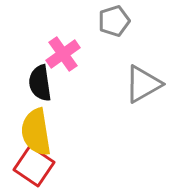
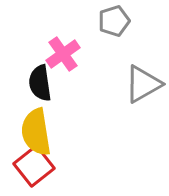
red square: rotated 18 degrees clockwise
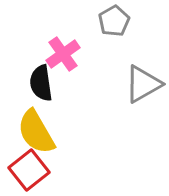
gray pentagon: rotated 12 degrees counterclockwise
black semicircle: moved 1 px right
yellow semicircle: rotated 21 degrees counterclockwise
red square: moved 5 px left, 4 px down
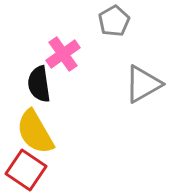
black semicircle: moved 2 px left, 1 px down
yellow semicircle: moved 1 px left
red square: moved 3 px left; rotated 18 degrees counterclockwise
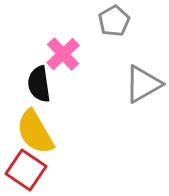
pink cross: rotated 8 degrees counterclockwise
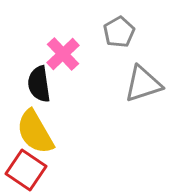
gray pentagon: moved 5 px right, 11 px down
gray triangle: rotated 12 degrees clockwise
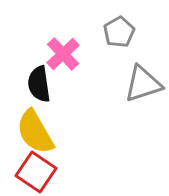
red square: moved 10 px right, 2 px down
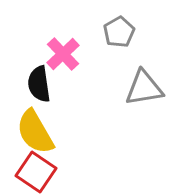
gray triangle: moved 1 px right, 4 px down; rotated 9 degrees clockwise
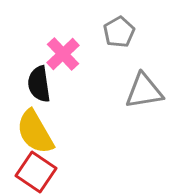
gray triangle: moved 3 px down
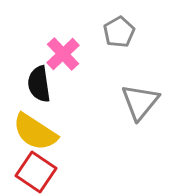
gray triangle: moved 4 px left, 11 px down; rotated 42 degrees counterclockwise
yellow semicircle: rotated 27 degrees counterclockwise
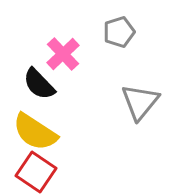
gray pentagon: rotated 12 degrees clockwise
black semicircle: rotated 36 degrees counterclockwise
